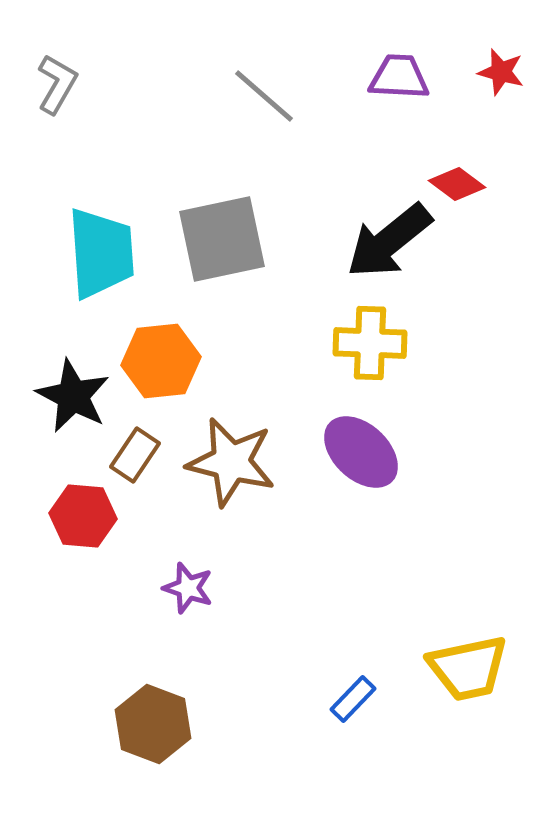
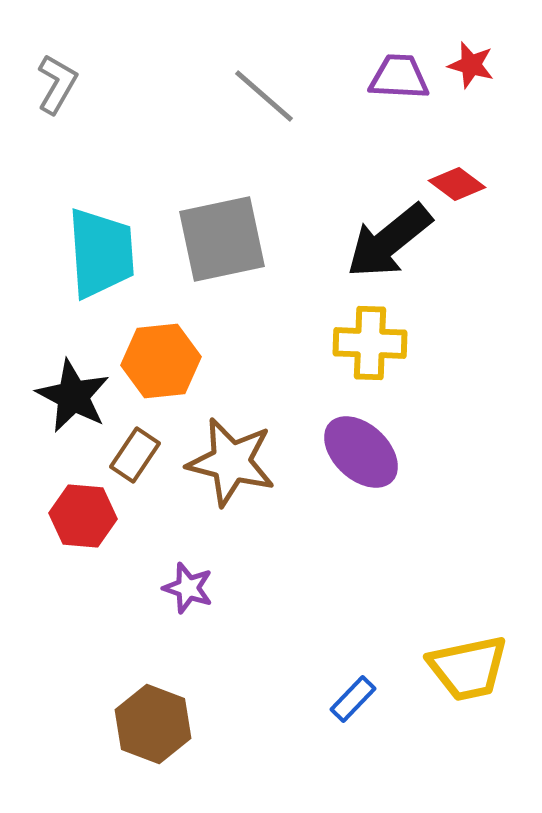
red star: moved 30 px left, 7 px up
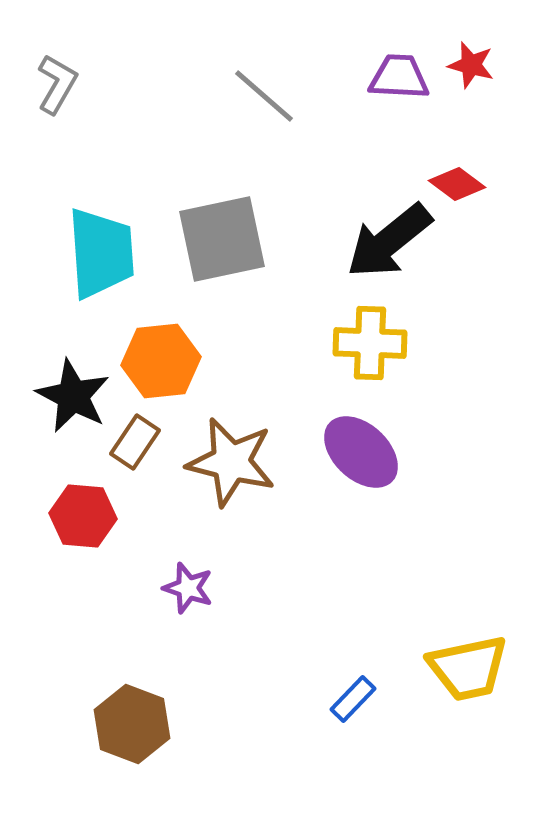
brown rectangle: moved 13 px up
brown hexagon: moved 21 px left
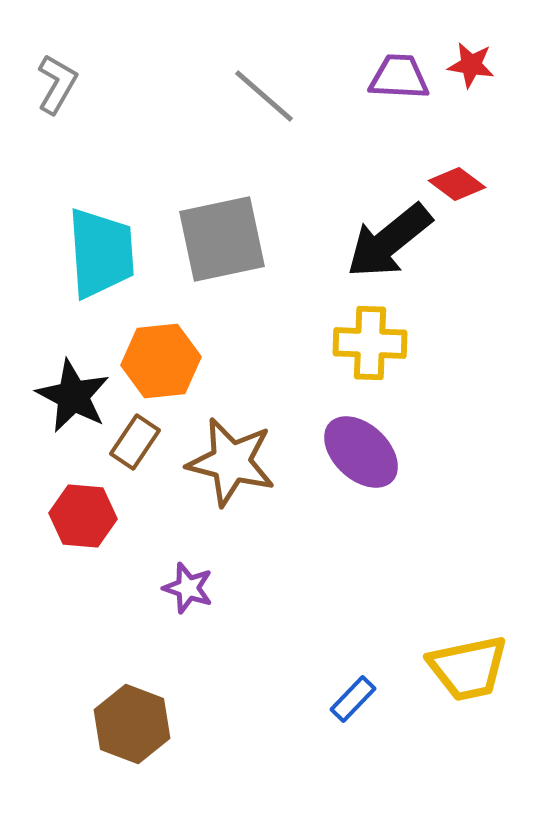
red star: rotated 6 degrees counterclockwise
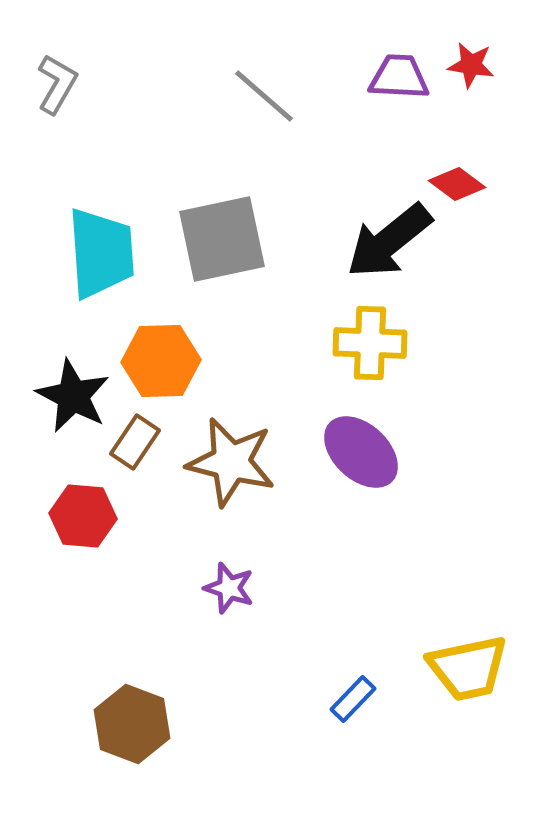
orange hexagon: rotated 4 degrees clockwise
purple star: moved 41 px right
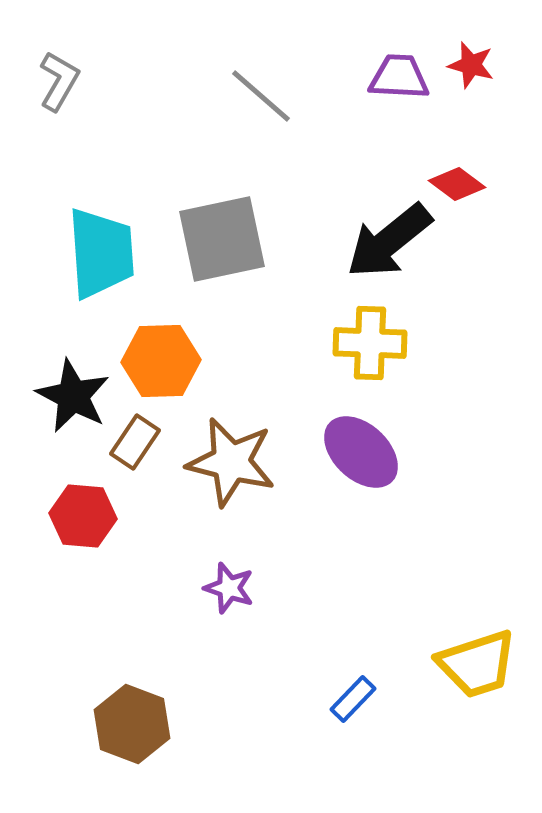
red star: rotated 6 degrees clockwise
gray L-shape: moved 2 px right, 3 px up
gray line: moved 3 px left
yellow trapezoid: moved 9 px right, 4 px up; rotated 6 degrees counterclockwise
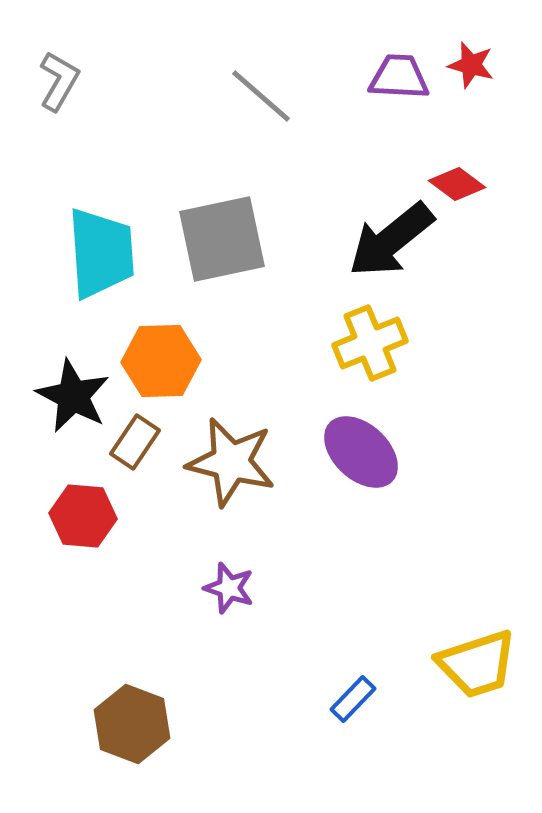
black arrow: moved 2 px right, 1 px up
yellow cross: rotated 24 degrees counterclockwise
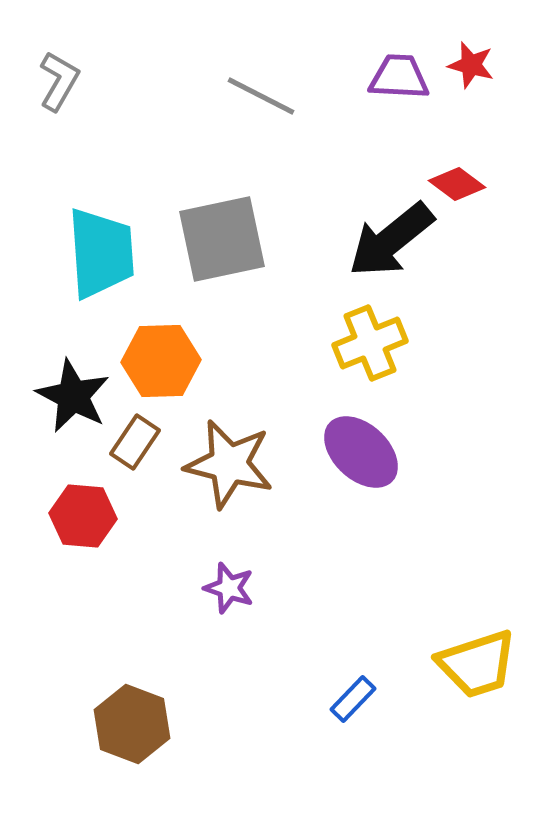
gray line: rotated 14 degrees counterclockwise
brown star: moved 2 px left, 2 px down
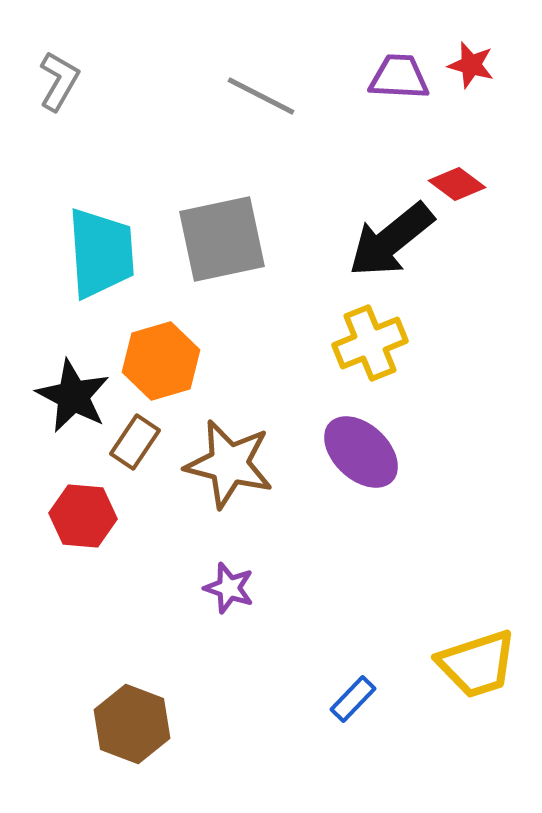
orange hexagon: rotated 14 degrees counterclockwise
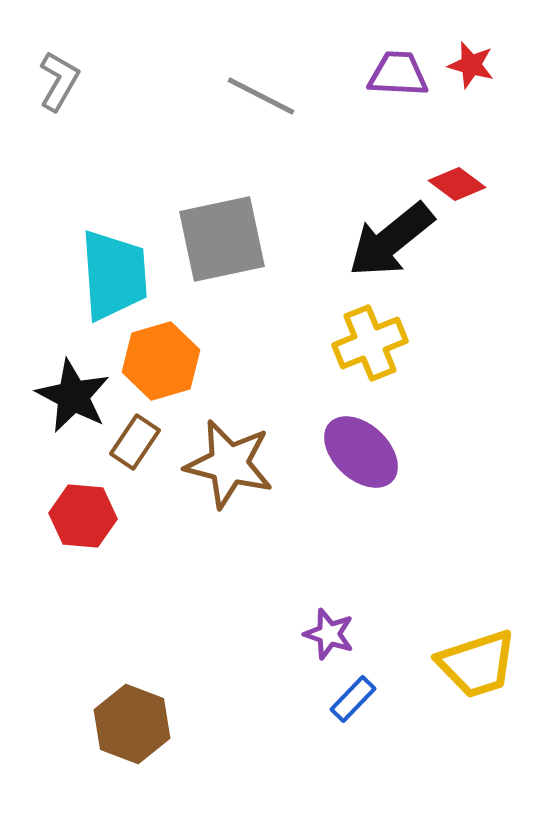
purple trapezoid: moved 1 px left, 3 px up
cyan trapezoid: moved 13 px right, 22 px down
purple star: moved 100 px right, 46 px down
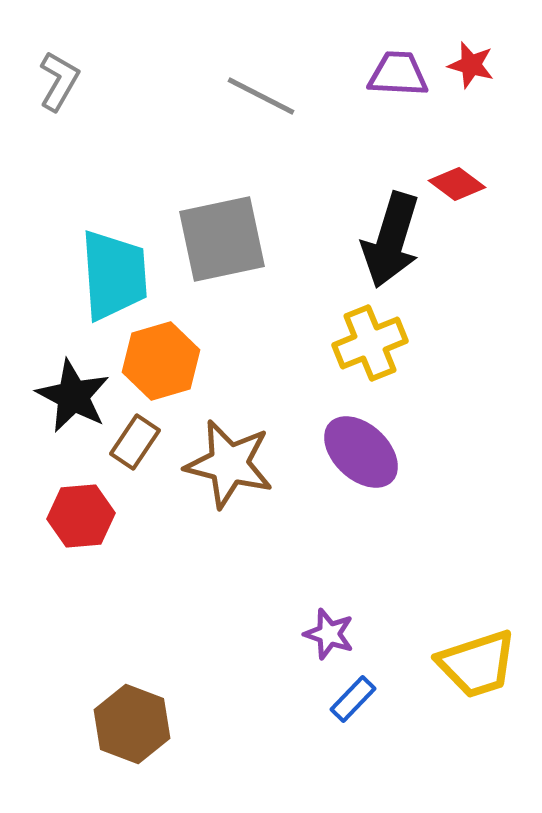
black arrow: rotated 34 degrees counterclockwise
red hexagon: moved 2 px left; rotated 10 degrees counterclockwise
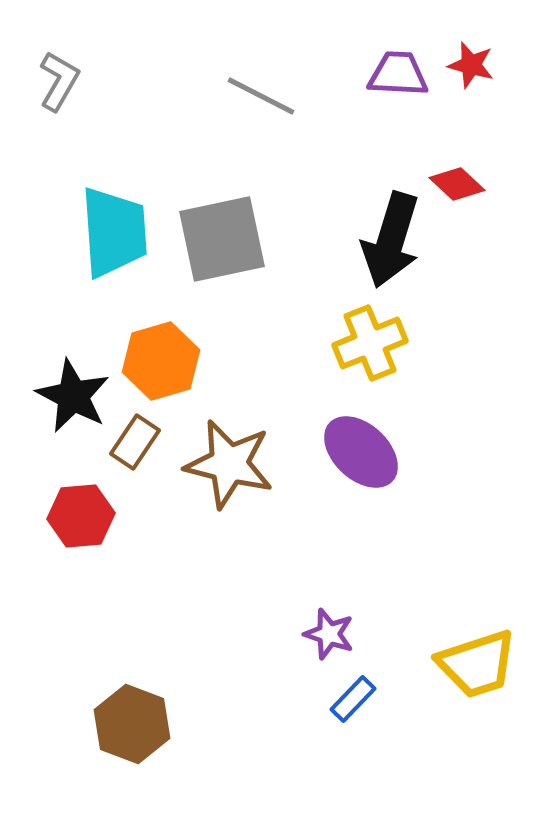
red diamond: rotated 6 degrees clockwise
cyan trapezoid: moved 43 px up
